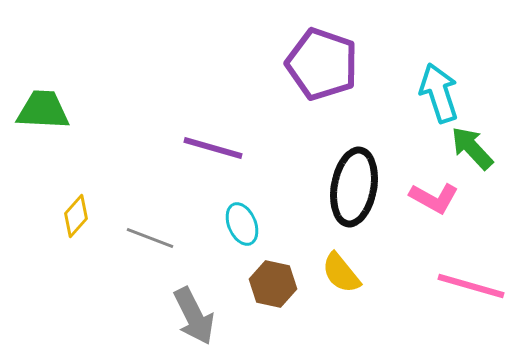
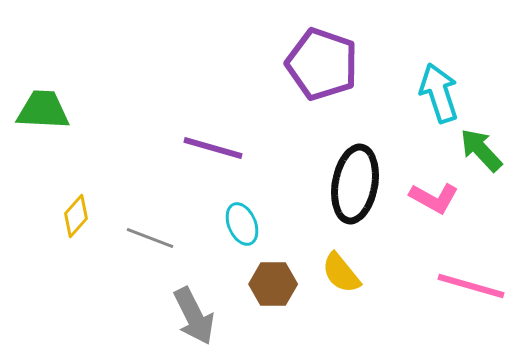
green arrow: moved 9 px right, 2 px down
black ellipse: moved 1 px right, 3 px up
brown hexagon: rotated 12 degrees counterclockwise
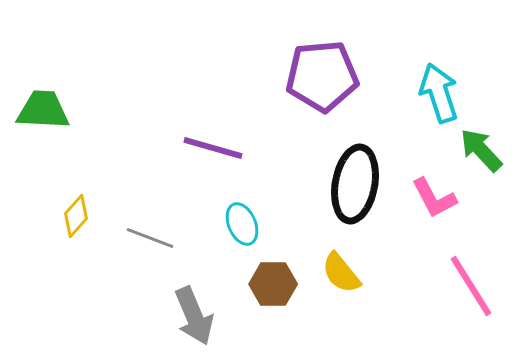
purple pentagon: moved 12 px down; rotated 24 degrees counterclockwise
pink L-shape: rotated 33 degrees clockwise
pink line: rotated 42 degrees clockwise
gray arrow: rotated 4 degrees clockwise
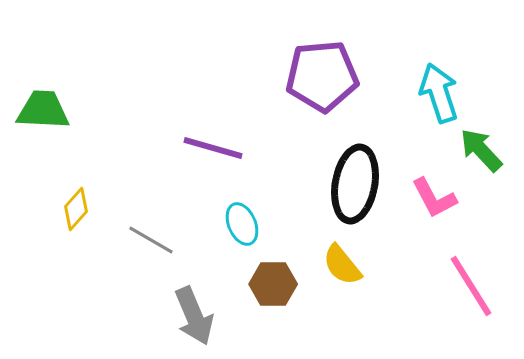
yellow diamond: moved 7 px up
gray line: moved 1 px right, 2 px down; rotated 9 degrees clockwise
yellow semicircle: moved 1 px right, 8 px up
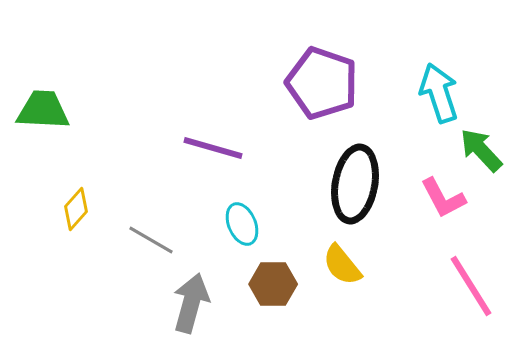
purple pentagon: moved 7 px down; rotated 24 degrees clockwise
pink L-shape: moved 9 px right
gray arrow: moved 3 px left, 13 px up; rotated 142 degrees counterclockwise
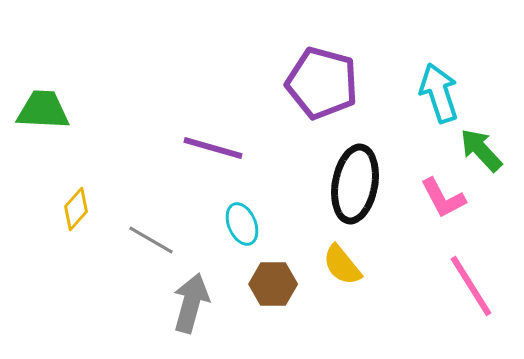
purple pentagon: rotated 4 degrees counterclockwise
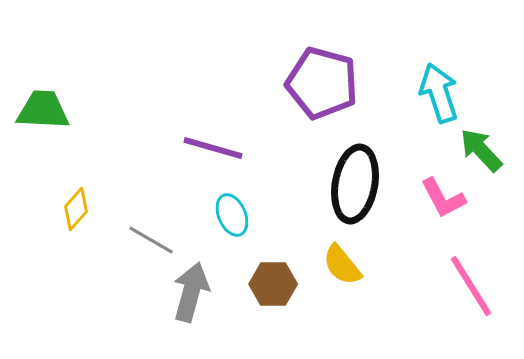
cyan ellipse: moved 10 px left, 9 px up
gray arrow: moved 11 px up
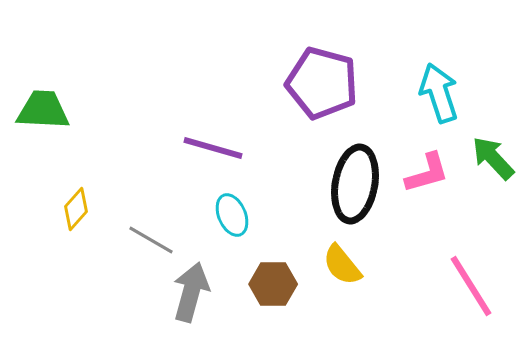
green arrow: moved 12 px right, 8 px down
pink L-shape: moved 16 px left, 25 px up; rotated 78 degrees counterclockwise
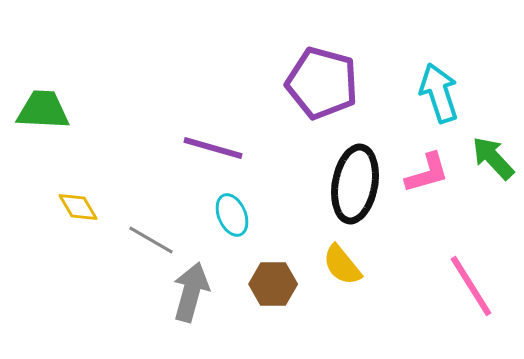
yellow diamond: moved 2 px right, 2 px up; rotated 72 degrees counterclockwise
